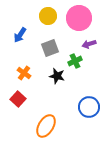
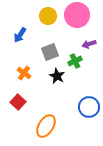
pink circle: moved 2 px left, 3 px up
gray square: moved 4 px down
black star: rotated 14 degrees clockwise
red square: moved 3 px down
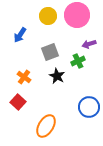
green cross: moved 3 px right
orange cross: moved 4 px down
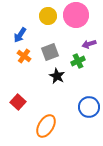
pink circle: moved 1 px left
orange cross: moved 21 px up
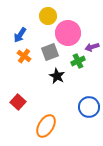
pink circle: moved 8 px left, 18 px down
purple arrow: moved 3 px right, 3 px down
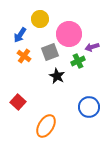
yellow circle: moved 8 px left, 3 px down
pink circle: moved 1 px right, 1 px down
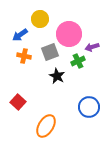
blue arrow: rotated 21 degrees clockwise
orange cross: rotated 24 degrees counterclockwise
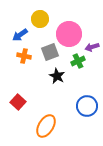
blue circle: moved 2 px left, 1 px up
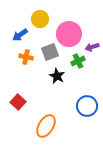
orange cross: moved 2 px right, 1 px down
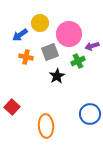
yellow circle: moved 4 px down
purple arrow: moved 1 px up
black star: rotated 14 degrees clockwise
red square: moved 6 px left, 5 px down
blue circle: moved 3 px right, 8 px down
orange ellipse: rotated 35 degrees counterclockwise
